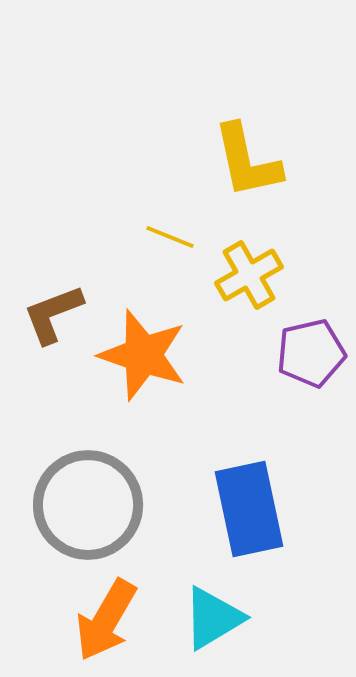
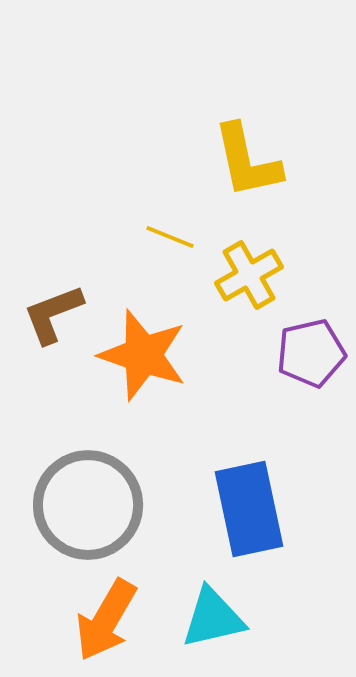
cyan triangle: rotated 18 degrees clockwise
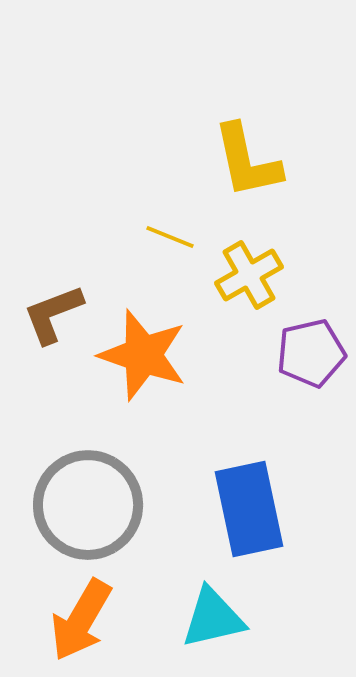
orange arrow: moved 25 px left
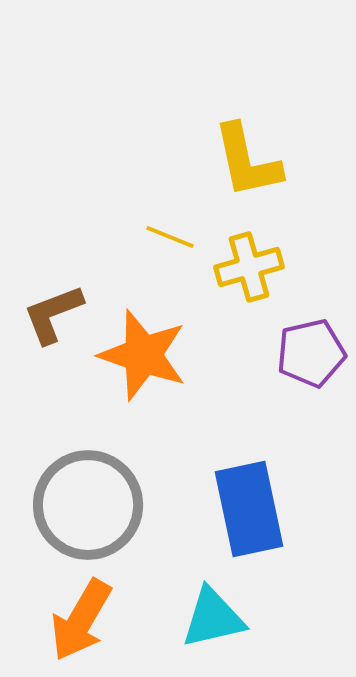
yellow cross: moved 8 px up; rotated 14 degrees clockwise
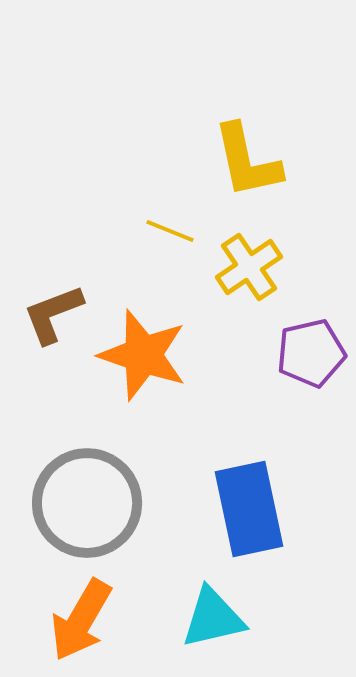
yellow line: moved 6 px up
yellow cross: rotated 18 degrees counterclockwise
gray circle: moved 1 px left, 2 px up
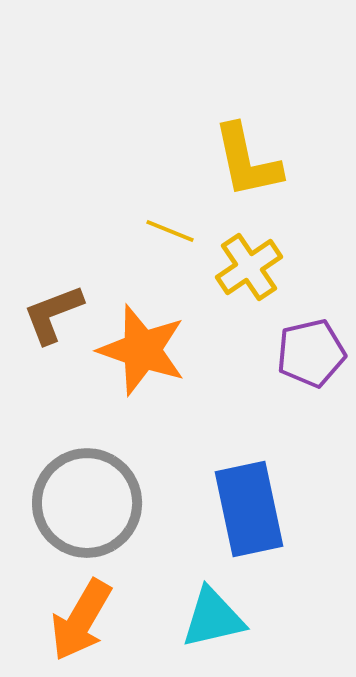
orange star: moved 1 px left, 5 px up
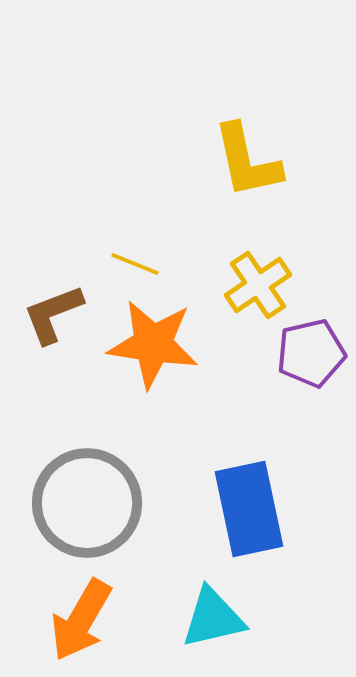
yellow line: moved 35 px left, 33 px down
yellow cross: moved 9 px right, 18 px down
orange star: moved 11 px right, 6 px up; rotated 10 degrees counterclockwise
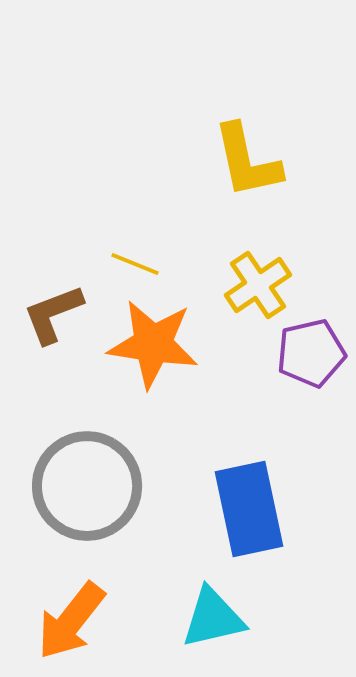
gray circle: moved 17 px up
orange arrow: moved 10 px left, 1 px down; rotated 8 degrees clockwise
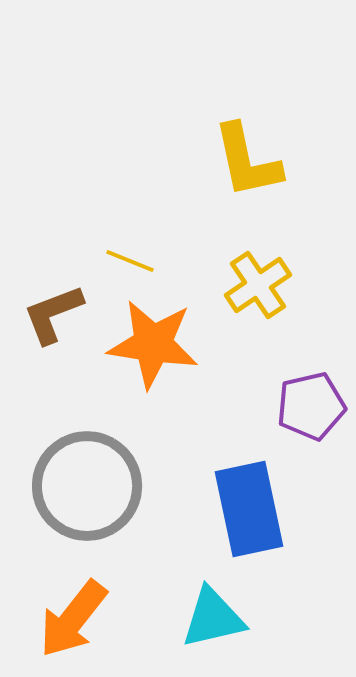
yellow line: moved 5 px left, 3 px up
purple pentagon: moved 53 px down
orange arrow: moved 2 px right, 2 px up
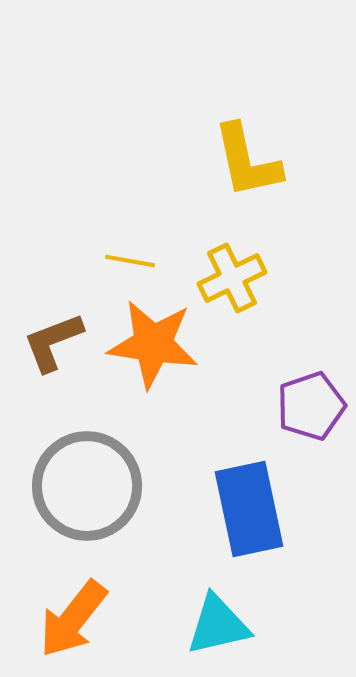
yellow line: rotated 12 degrees counterclockwise
yellow cross: moved 26 px left, 7 px up; rotated 8 degrees clockwise
brown L-shape: moved 28 px down
purple pentagon: rotated 6 degrees counterclockwise
cyan triangle: moved 5 px right, 7 px down
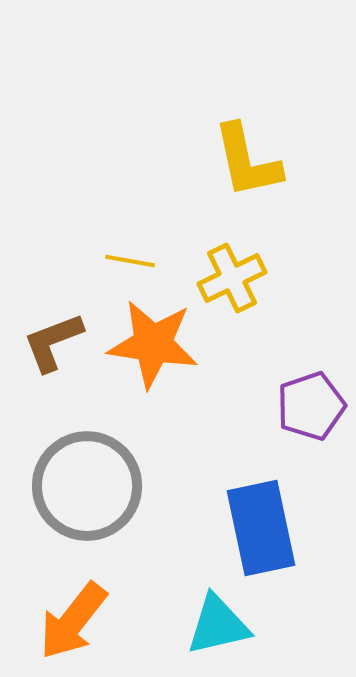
blue rectangle: moved 12 px right, 19 px down
orange arrow: moved 2 px down
